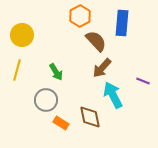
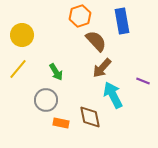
orange hexagon: rotated 10 degrees clockwise
blue rectangle: moved 2 px up; rotated 15 degrees counterclockwise
yellow line: moved 1 px right, 1 px up; rotated 25 degrees clockwise
orange rectangle: rotated 21 degrees counterclockwise
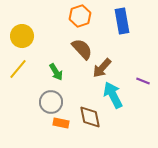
yellow circle: moved 1 px down
brown semicircle: moved 14 px left, 8 px down
gray circle: moved 5 px right, 2 px down
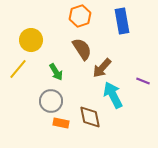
yellow circle: moved 9 px right, 4 px down
brown semicircle: rotated 10 degrees clockwise
gray circle: moved 1 px up
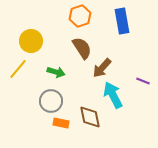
yellow circle: moved 1 px down
brown semicircle: moved 1 px up
green arrow: rotated 42 degrees counterclockwise
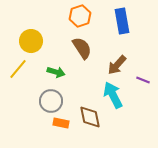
brown arrow: moved 15 px right, 3 px up
purple line: moved 1 px up
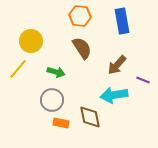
orange hexagon: rotated 25 degrees clockwise
cyan arrow: moved 1 px right; rotated 72 degrees counterclockwise
gray circle: moved 1 px right, 1 px up
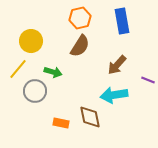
orange hexagon: moved 2 px down; rotated 20 degrees counterclockwise
brown semicircle: moved 2 px left, 2 px up; rotated 65 degrees clockwise
green arrow: moved 3 px left
purple line: moved 5 px right
gray circle: moved 17 px left, 9 px up
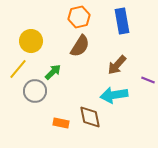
orange hexagon: moved 1 px left, 1 px up
green arrow: rotated 60 degrees counterclockwise
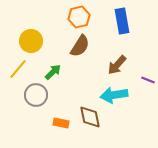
gray circle: moved 1 px right, 4 px down
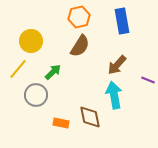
cyan arrow: rotated 88 degrees clockwise
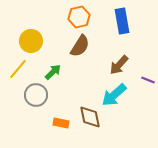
brown arrow: moved 2 px right
cyan arrow: rotated 120 degrees counterclockwise
